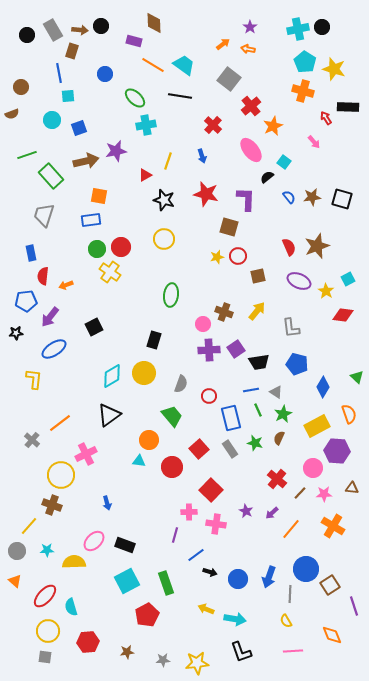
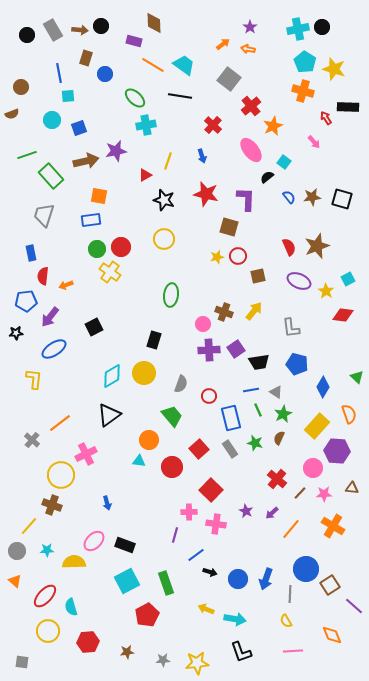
brown rectangle at (72, 51): moved 14 px right, 7 px down
yellow arrow at (257, 311): moved 3 px left
yellow rectangle at (317, 426): rotated 20 degrees counterclockwise
blue arrow at (269, 577): moved 3 px left, 2 px down
purple line at (354, 606): rotated 30 degrees counterclockwise
gray square at (45, 657): moved 23 px left, 5 px down
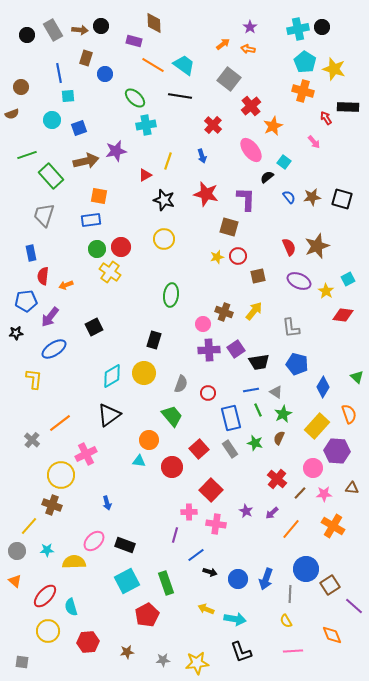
red circle at (209, 396): moved 1 px left, 3 px up
